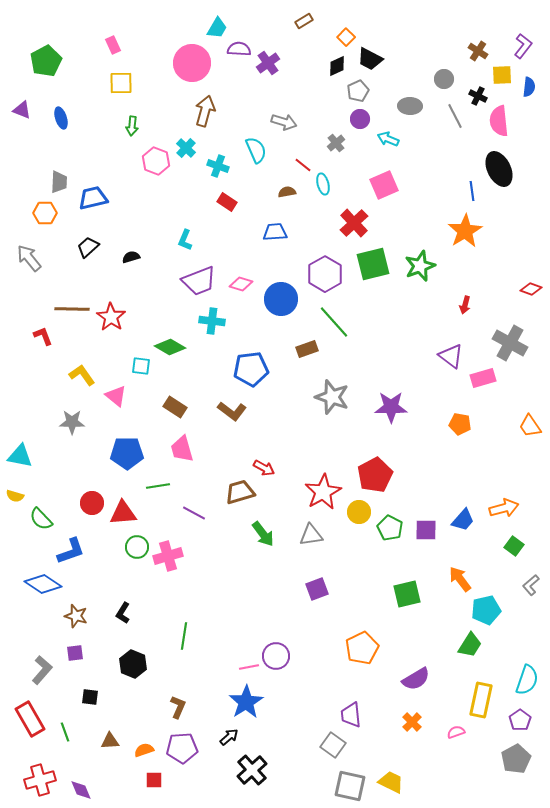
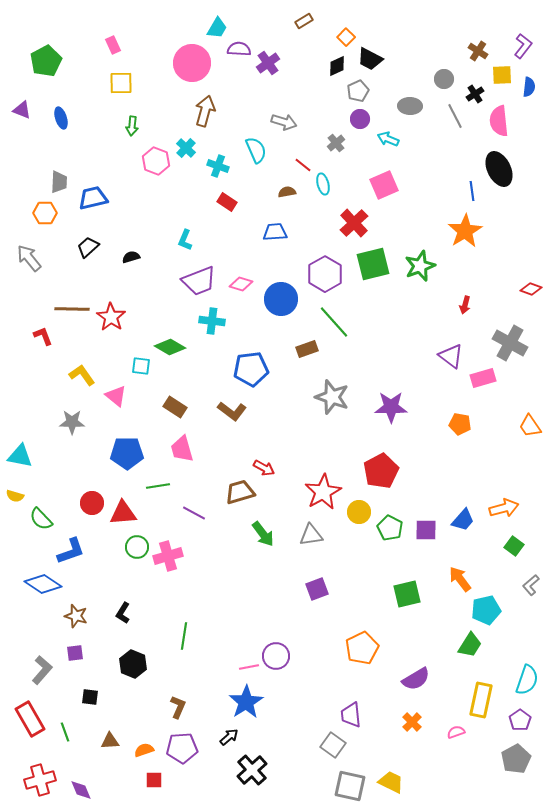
black cross at (478, 96): moved 3 px left, 2 px up; rotated 30 degrees clockwise
red pentagon at (375, 475): moved 6 px right, 4 px up
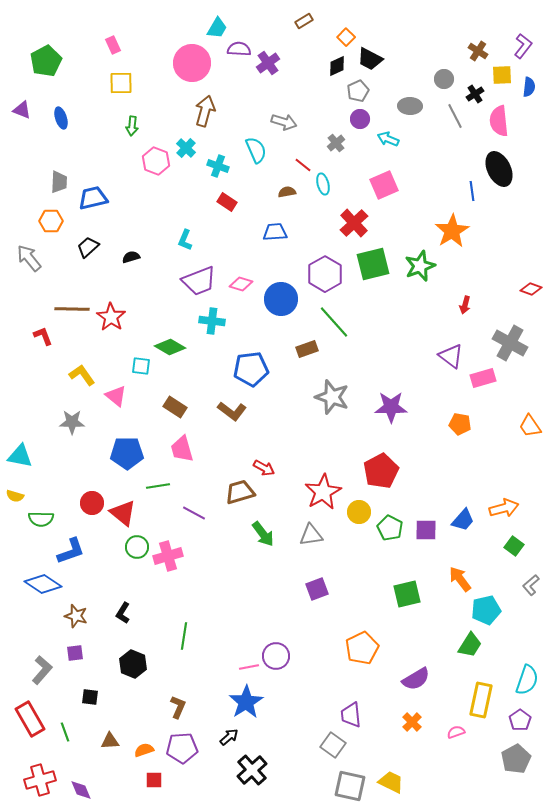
orange hexagon at (45, 213): moved 6 px right, 8 px down
orange star at (465, 231): moved 13 px left
red triangle at (123, 513): rotated 44 degrees clockwise
green semicircle at (41, 519): rotated 45 degrees counterclockwise
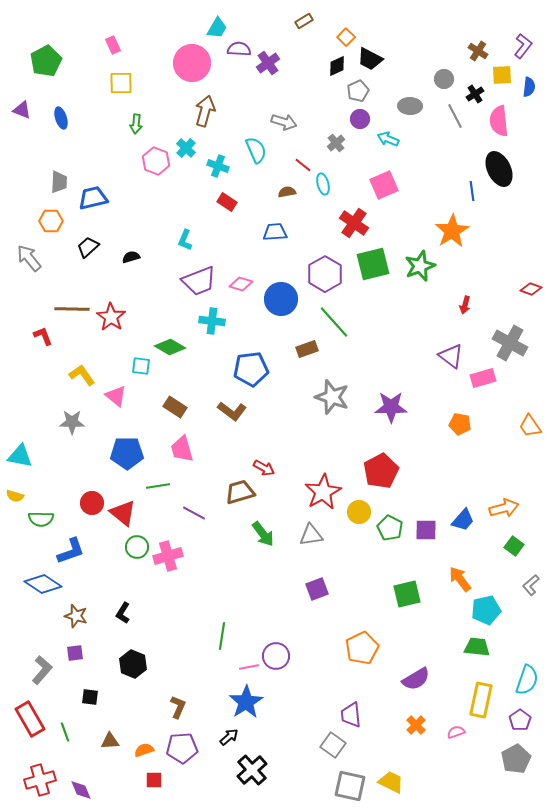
green arrow at (132, 126): moved 4 px right, 2 px up
red cross at (354, 223): rotated 12 degrees counterclockwise
green line at (184, 636): moved 38 px right
green trapezoid at (470, 645): moved 7 px right, 2 px down; rotated 116 degrees counterclockwise
orange cross at (412, 722): moved 4 px right, 3 px down
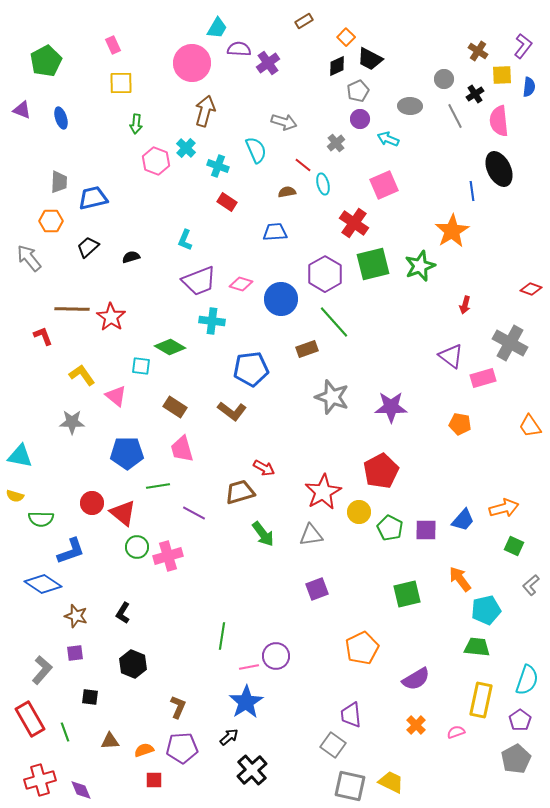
green square at (514, 546): rotated 12 degrees counterclockwise
